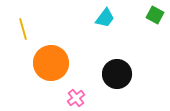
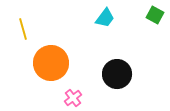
pink cross: moved 3 px left
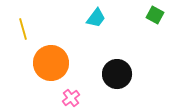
cyan trapezoid: moved 9 px left
pink cross: moved 2 px left
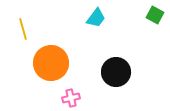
black circle: moved 1 px left, 2 px up
pink cross: rotated 24 degrees clockwise
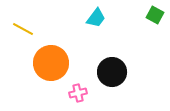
yellow line: rotated 45 degrees counterclockwise
black circle: moved 4 px left
pink cross: moved 7 px right, 5 px up
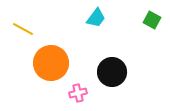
green square: moved 3 px left, 5 px down
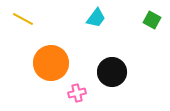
yellow line: moved 10 px up
pink cross: moved 1 px left
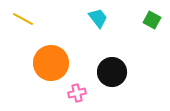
cyan trapezoid: moved 2 px right; rotated 75 degrees counterclockwise
